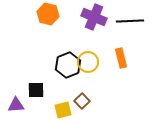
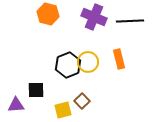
orange rectangle: moved 2 px left, 1 px down
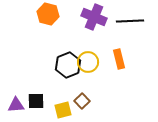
black square: moved 11 px down
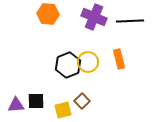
orange hexagon: rotated 10 degrees counterclockwise
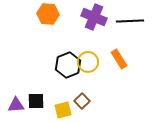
orange rectangle: rotated 18 degrees counterclockwise
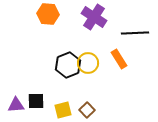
purple cross: rotated 10 degrees clockwise
black line: moved 5 px right, 12 px down
yellow circle: moved 1 px down
brown square: moved 5 px right, 9 px down
